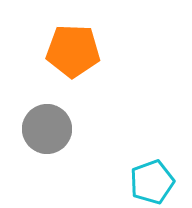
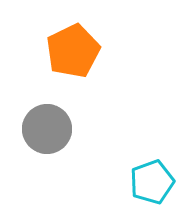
orange pentagon: rotated 28 degrees counterclockwise
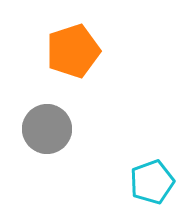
orange pentagon: rotated 8 degrees clockwise
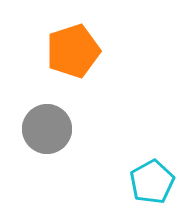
cyan pentagon: rotated 9 degrees counterclockwise
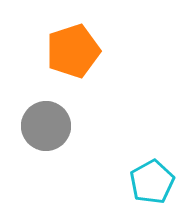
gray circle: moved 1 px left, 3 px up
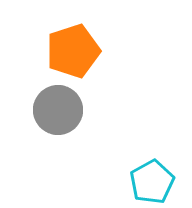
gray circle: moved 12 px right, 16 px up
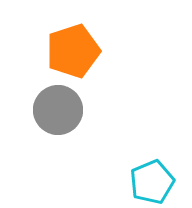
cyan pentagon: rotated 6 degrees clockwise
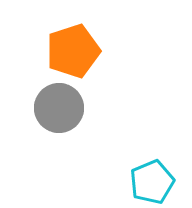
gray circle: moved 1 px right, 2 px up
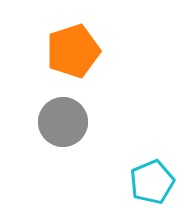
gray circle: moved 4 px right, 14 px down
